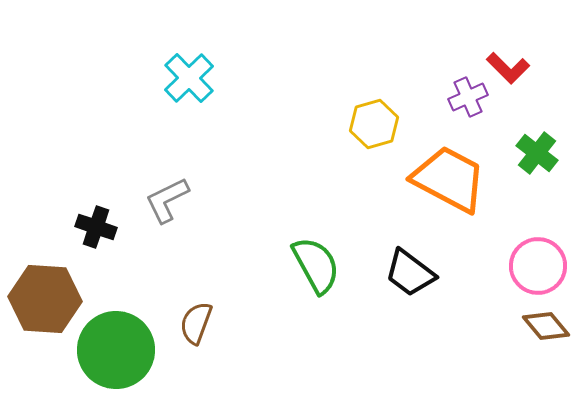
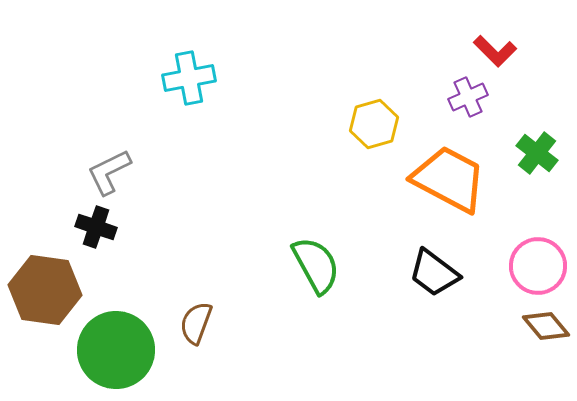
red L-shape: moved 13 px left, 17 px up
cyan cross: rotated 33 degrees clockwise
gray L-shape: moved 58 px left, 28 px up
black trapezoid: moved 24 px right
brown hexagon: moved 9 px up; rotated 4 degrees clockwise
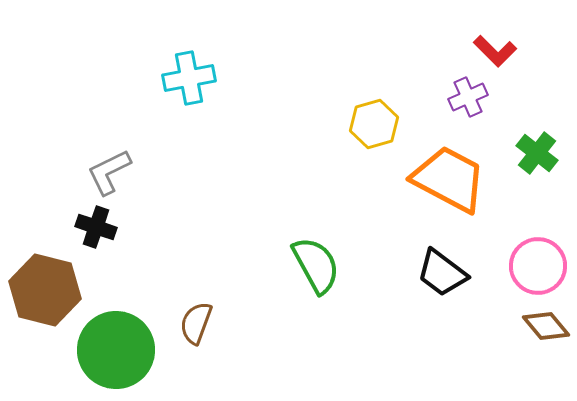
black trapezoid: moved 8 px right
brown hexagon: rotated 6 degrees clockwise
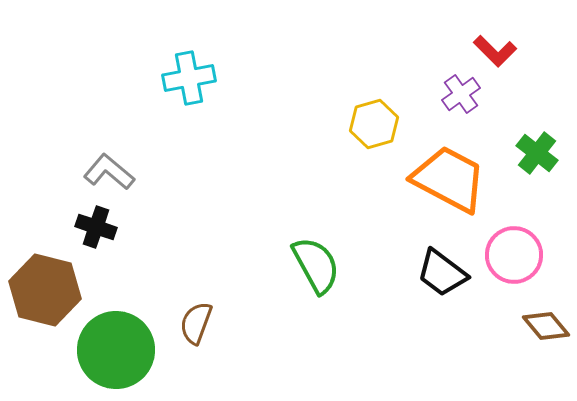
purple cross: moved 7 px left, 3 px up; rotated 12 degrees counterclockwise
gray L-shape: rotated 66 degrees clockwise
pink circle: moved 24 px left, 11 px up
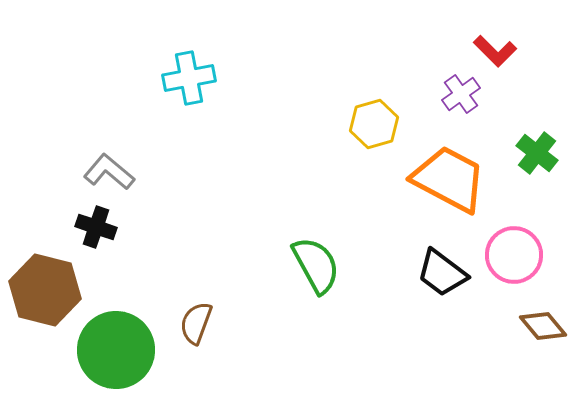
brown diamond: moved 3 px left
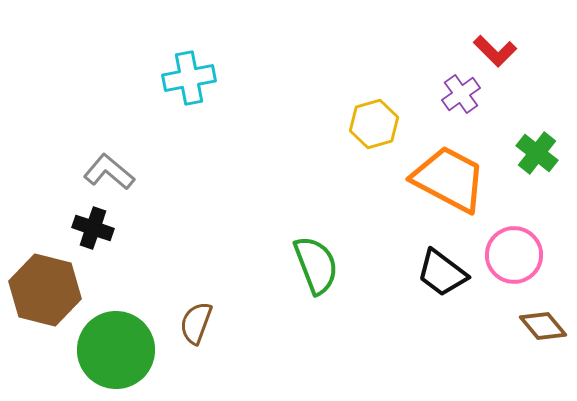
black cross: moved 3 px left, 1 px down
green semicircle: rotated 8 degrees clockwise
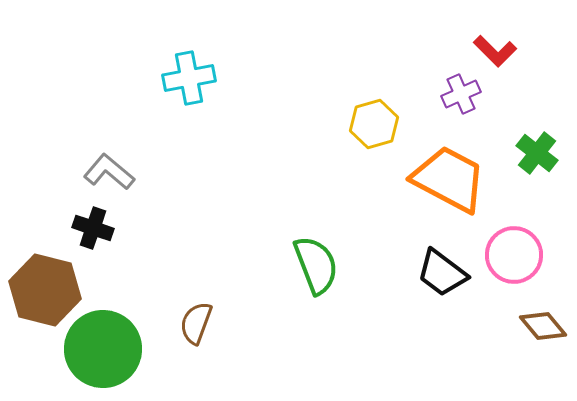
purple cross: rotated 12 degrees clockwise
green circle: moved 13 px left, 1 px up
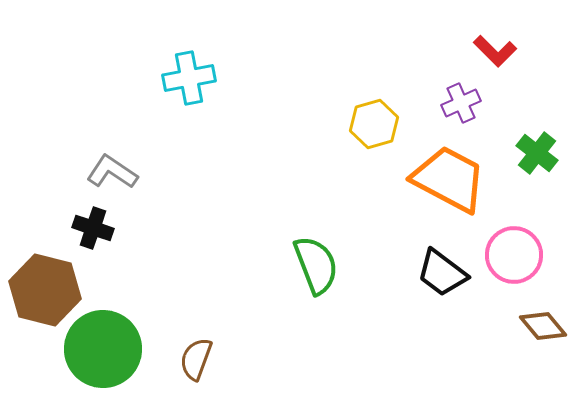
purple cross: moved 9 px down
gray L-shape: moved 3 px right; rotated 6 degrees counterclockwise
brown semicircle: moved 36 px down
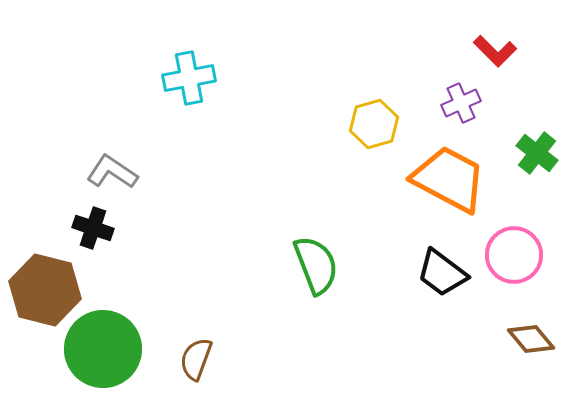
brown diamond: moved 12 px left, 13 px down
